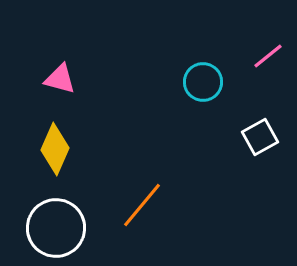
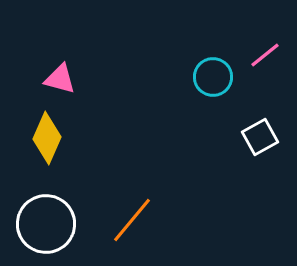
pink line: moved 3 px left, 1 px up
cyan circle: moved 10 px right, 5 px up
yellow diamond: moved 8 px left, 11 px up
orange line: moved 10 px left, 15 px down
white circle: moved 10 px left, 4 px up
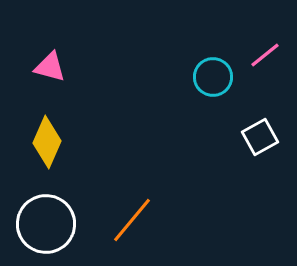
pink triangle: moved 10 px left, 12 px up
yellow diamond: moved 4 px down
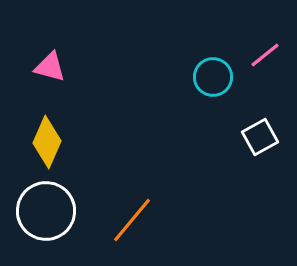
white circle: moved 13 px up
